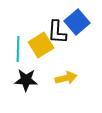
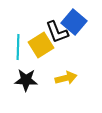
blue square: moved 3 px left; rotated 10 degrees counterclockwise
black L-shape: rotated 25 degrees counterclockwise
cyan line: moved 2 px up
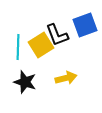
blue square: moved 11 px right, 3 px down; rotated 30 degrees clockwise
black L-shape: moved 3 px down
black star: moved 1 px left, 2 px down; rotated 15 degrees clockwise
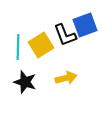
black L-shape: moved 8 px right
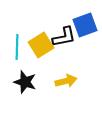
black L-shape: moved 1 px left, 2 px down; rotated 80 degrees counterclockwise
cyan line: moved 1 px left
yellow arrow: moved 3 px down
